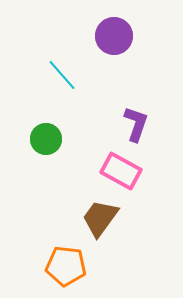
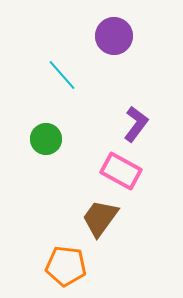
purple L-shape: rotated 18 degrees clockwise
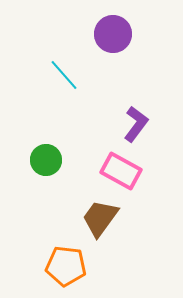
purple circle: moved 1 px left, 2 px up
cyan line: moved 2 px right
green circle: moved 21 px down
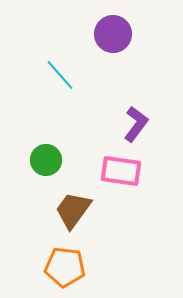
cyan line: moved 4 px left
pink rectangle: rotated 21 degrees counterclockwise
brown trapezoid: moved 27 px left, 8 px up
orange pentagon: moved 1 px left, 1 px down
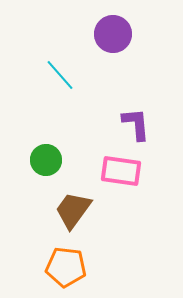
purple L-shape: rotated 42 degrees counterclockwise
orange pentagon: moved 1 px right
